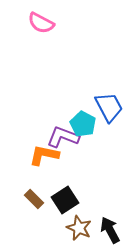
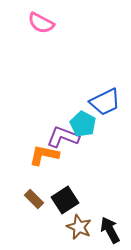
blue trapezoid: moved 4 px left, 5 px up; rotated 92 degrees clockwise
brown star: moved 1 px up
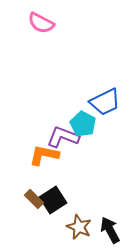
black square: moved 12 px left
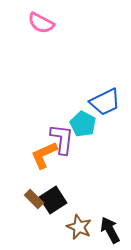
purple L-shape: moved 1 px left, 2 px down; rotated 76 degrees clockwise
orange L-shape: rotated 36 degrees counterclockwise
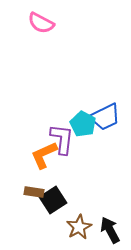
blue trapezoid: moved 15 px down
brown rectangle: moved 7 px up; rotated 36 degrees counterclockwise
brown star: rotated 20 degrees clockwise
